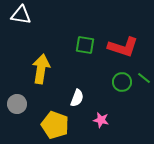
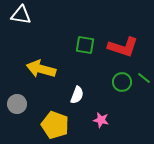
yellow arrow: rotated 84 degrees counterclockwise
white semicircle: moved 3 px up
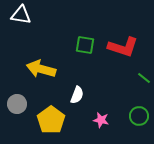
green circle: moved 17 px right, 34 px down
yellow pentagon: moved 4 px left, 5 px up; rotated 16 degrees clockwise
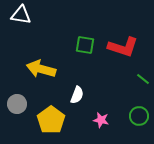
green line: moved 1 px left, 1 px down
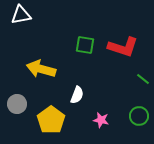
white triangle: rotated 20 degrees counterclockwise
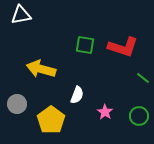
green line: moved 1 px up
pink star: moved 4 px right, 8 px up; rotated 21 degrees clockwise
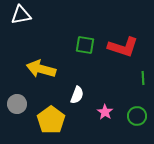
green line: rotated 48 degrees clockwise
green circle: moved 2 px left
